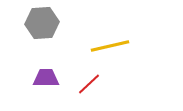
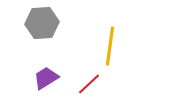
yellow line: rotated 69 degrees counterclockwise
purple trapezoid: rotated 32 degrees counterclockwise
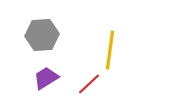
gray hexagon: moved 12 px down
yellow line: moved 4 px down
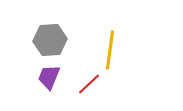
gray hexagon: moved 8 px right, 5 px down
purple trapezoid: moved 3 px right, 1 px up; rotated 36 degrees counterclockwise
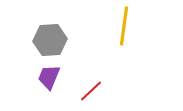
yellow line: moved 14 px right, 24 px up
red line: moved 2 px right, 7 px down
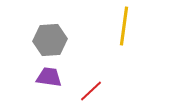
purple trapezoid: rotated 76 degrees clockwise
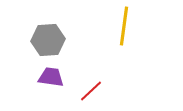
gray hexagon: moved 2 px left
purple trapezoid: moved 2 px right
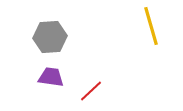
yellow line: moved 27 px right; rotated 24 degrees counterclockwise
gray hexagon: moved 2 px right, 3 px up
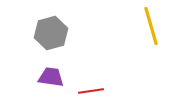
gray hexagon: moved 1 px right, 4 px up; rotated 12 degrees counterclockwise
red line: rotated 35 degrees clockwise
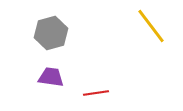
yellow line: rotated 21 degrees counterclockwise
red line: moved 5 px right, 2 px down
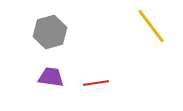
gray hexagon: moved 1 px left, 1 px up
red line: moved 10 px up
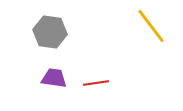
gray hexagon: rotated 24 degrees clockwise
purple trapezoid: moved 3 px right, 1 px down
